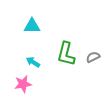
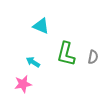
cyan triangle: moved 9 px right; rotated 24 degrees clockwise
gray semicircle: rotated 128 degrees clockwise
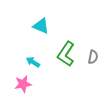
green L-shape: rotated 20 degrees clockwise
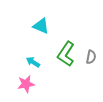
gray semicircle: moved 2 px left
pink star: moved 3 px right
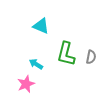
green L-shape: rotated 20 degrees counterclockwise
cyan arrow: moved 3 px right, 2 px down
pink star: rotated 12 degrees counterclockwise
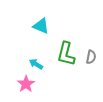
pink star: rotated 12 degrees counterclockwise
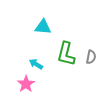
cyan triangle: moved 2 px right, 1 px down; rotated 18 degrees counterclockwise
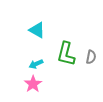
cyan triangle: moved 6 px left, 3 px down; rotated 24 degrees clockwise
cyan arrow: rotated 56 degrees counterclockwise
pink star: moved 7 px right
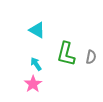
cyan arrow: rotated 80 degrees clockwise
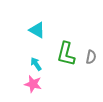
pink star: rotated 24 degrees counterclockwise
